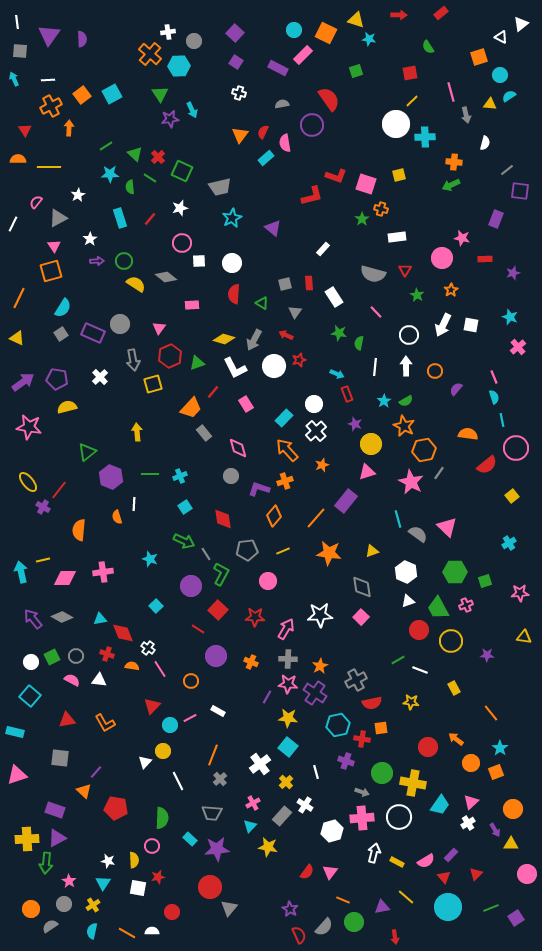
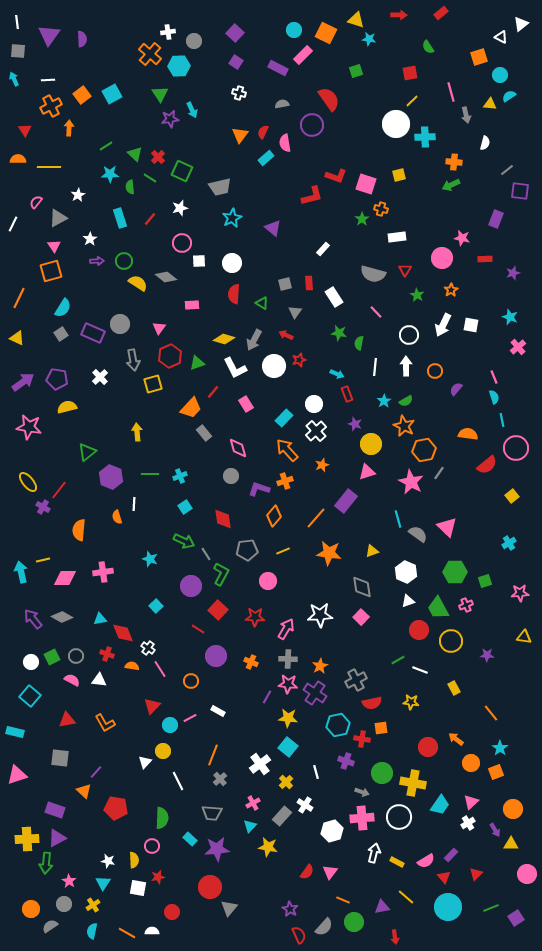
gray square at (20, 51): moved 2 px left
yellow semicircle at (136, 284): moved 2 px right, 1 px up
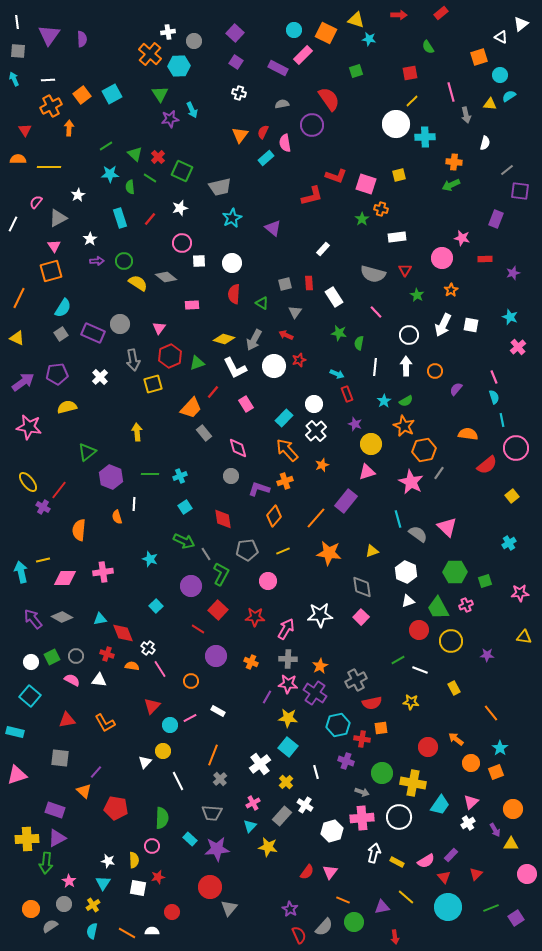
purple pentagon at (57, 379): moved 5 px up; rotated 15 degrees counterclockwise
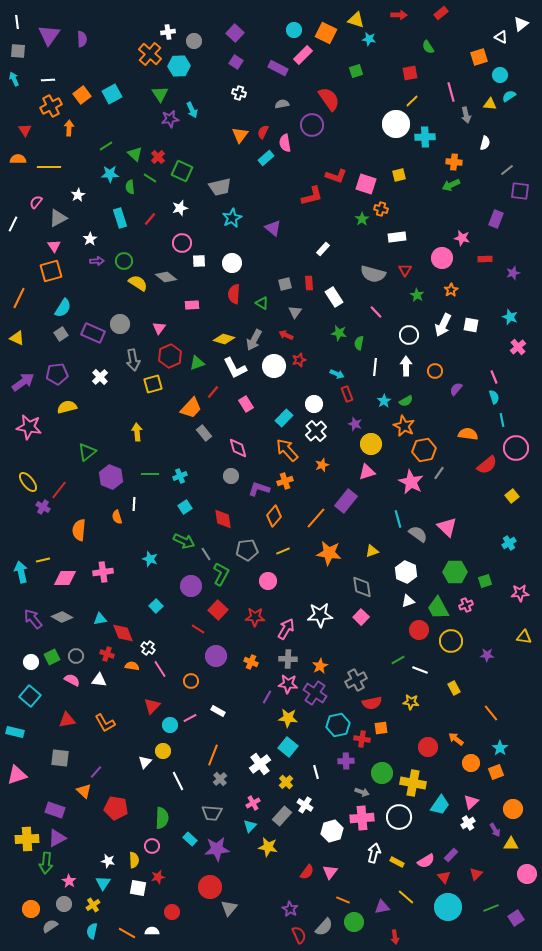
purple cross at (346, 761): rotated 21 degrees counterclockwise
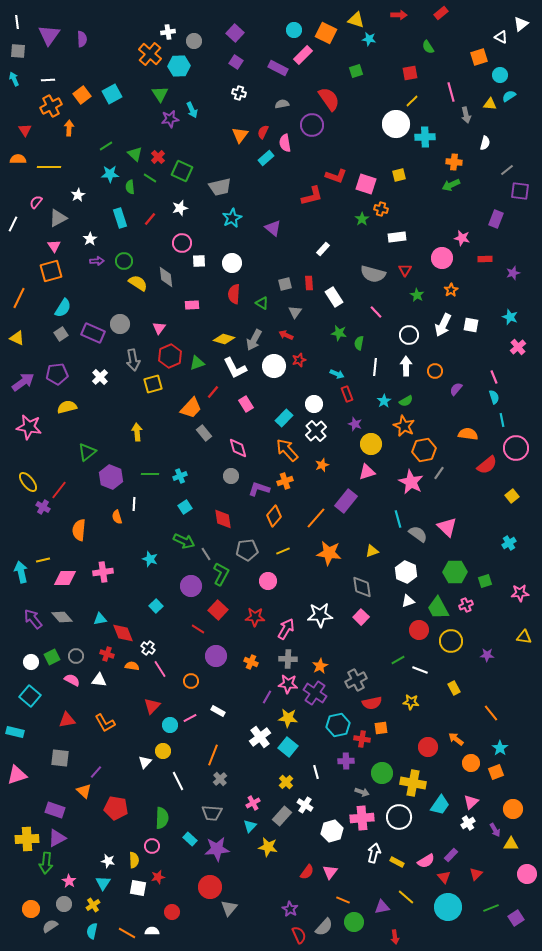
gray diamond at (166, 277): rotated 45 degrees clockwise
gray diamond at (62, 617): rotated 20 degrees clockwise
white cross at (260, 764): moved 27 px up
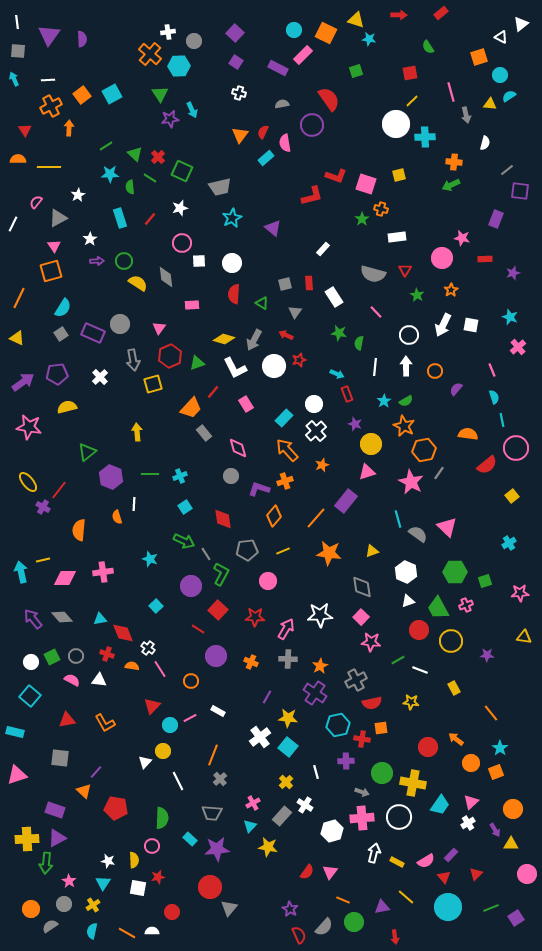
pink line at (494, 377): moved 2 px left, 7 px up
pink star at (288, 684): moved 83 px right, 42 px up
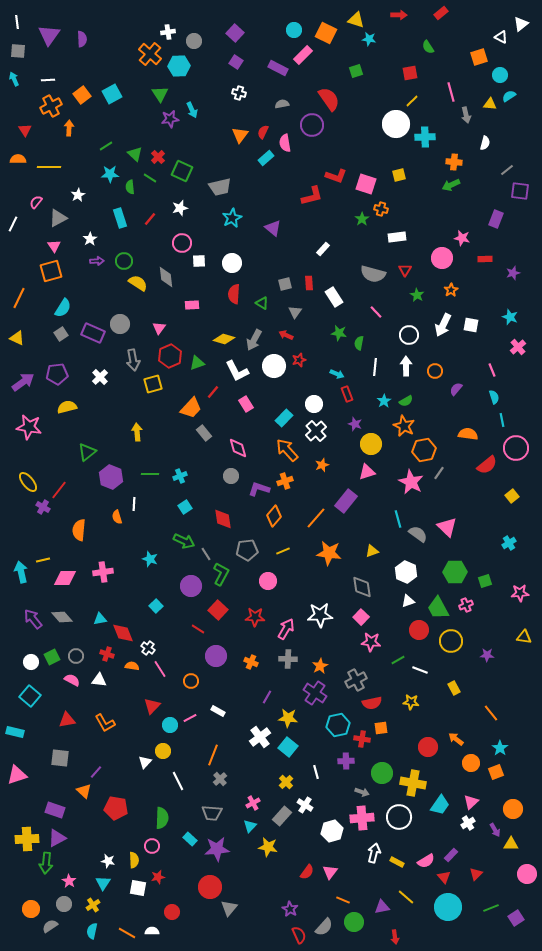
white L-shape at (235, 368): moved 2 px right, 3 px down
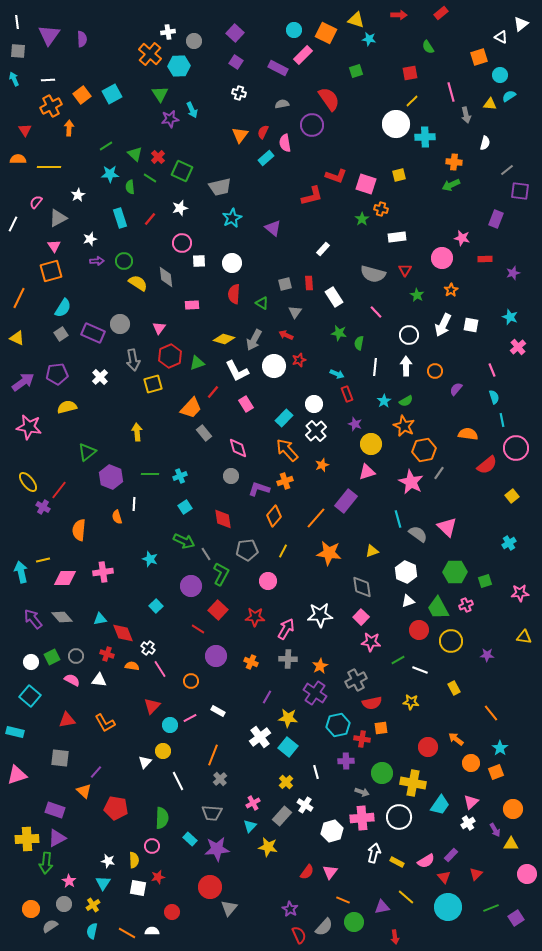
white star at (90, 239): rotated 16 degrees clockwise
yellow line at (283, 551): rotated 40 degrees counterclockwise
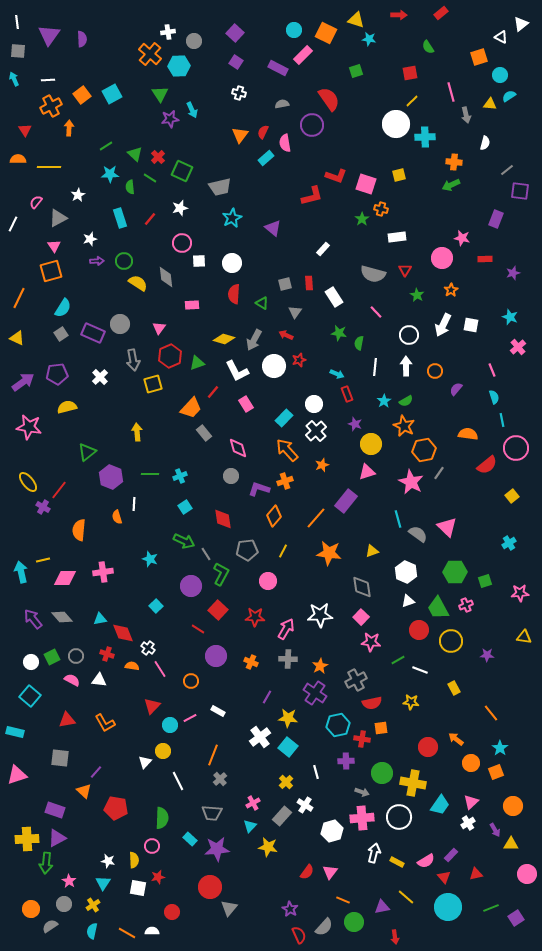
orange circle at (513, 809): moved 3 px up
red triangle at (476, 874): rotated 32 degrees clockwise
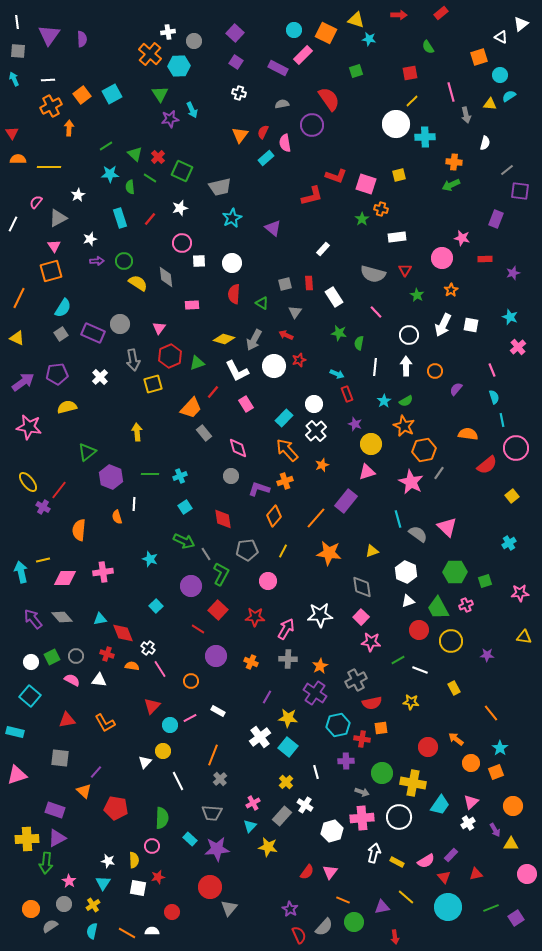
red triangle at (25, 130): moved 13 px left, 3 px down
